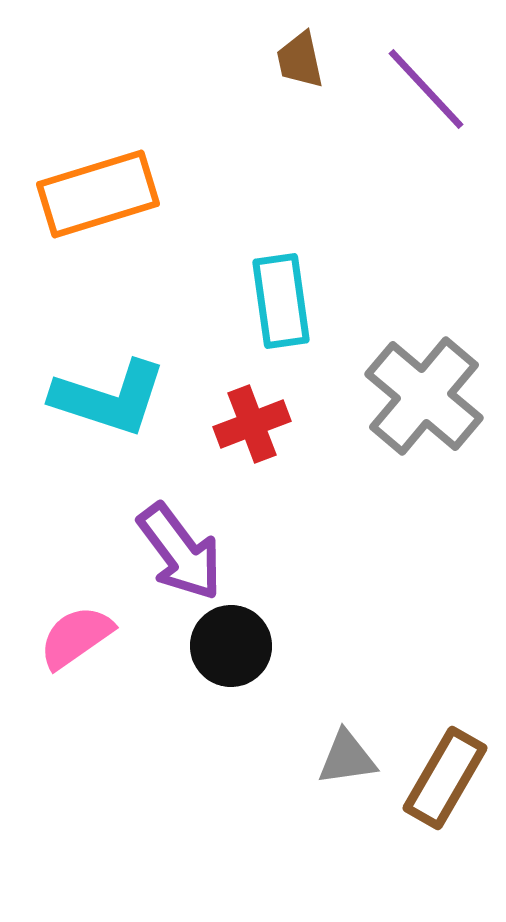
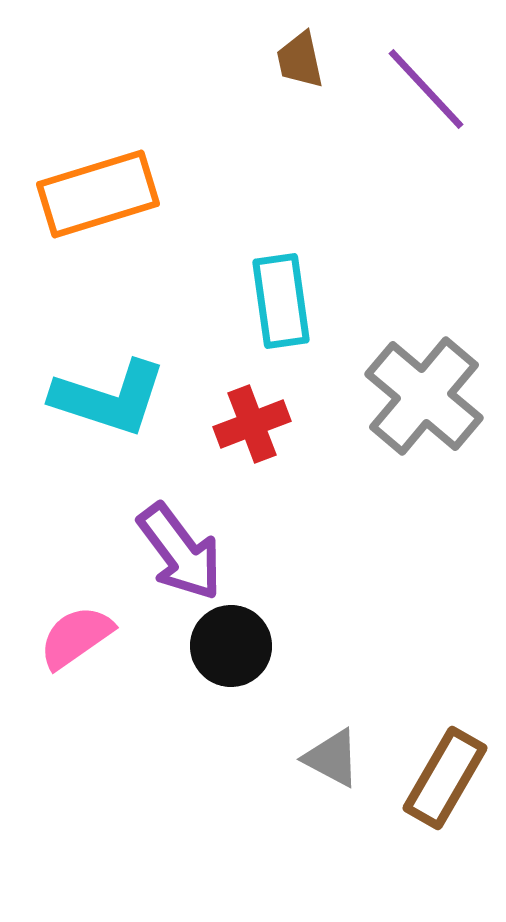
gray triangle: moved 15 px left; rotated 36 degrees clockwise
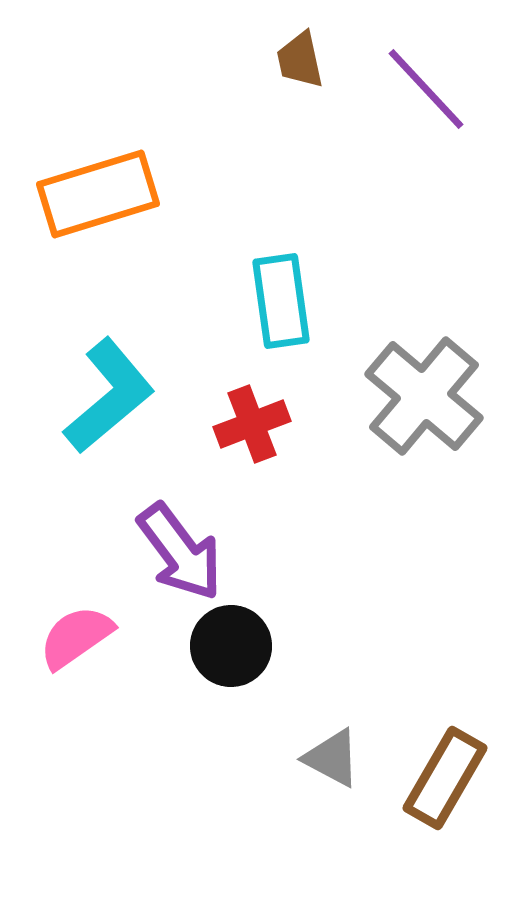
cyan L-shape: moved 2 px up; rotated 58 degrees counterclockwise
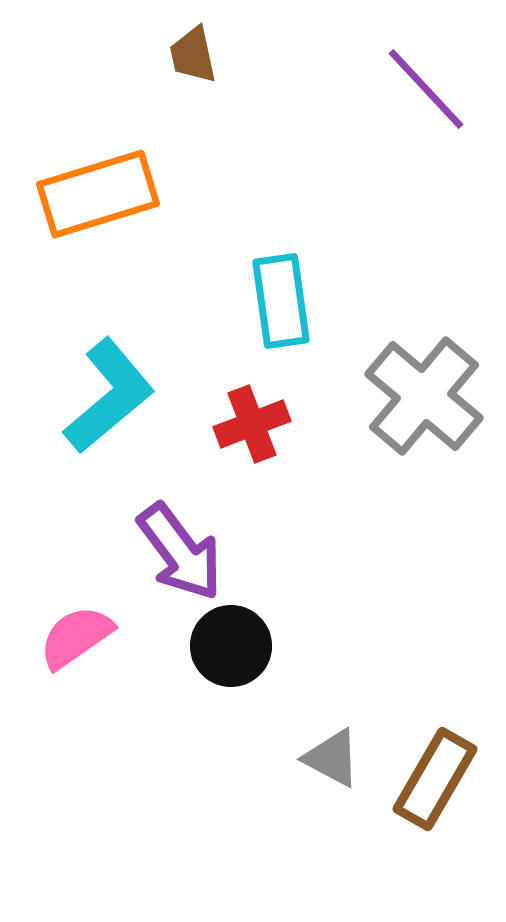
brown trapezoid: moved 107 px left, 5 px up
brown rectangle: moved 10 px left, 1 px down
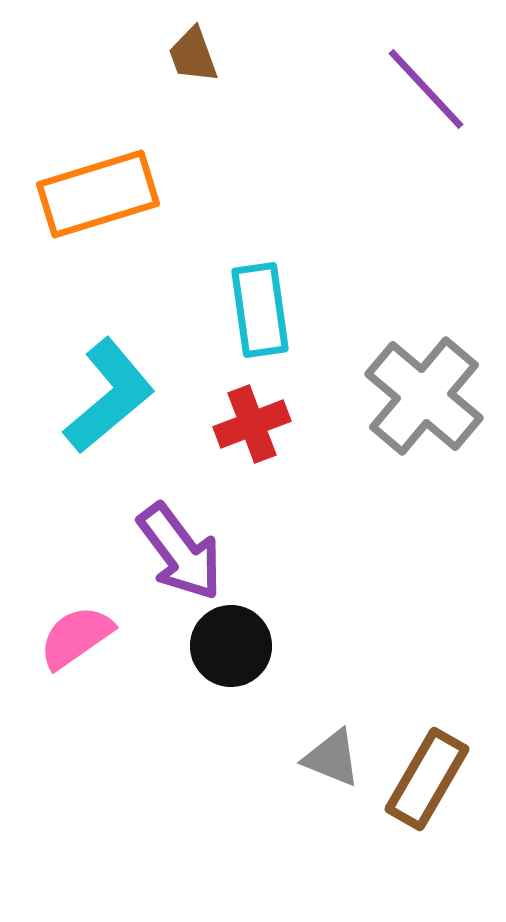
brown trapezoid: rotated 8 degrees counterclockwise
cyan rectangle: moved 21 px left, 9 px down
gray triangle: rotated 6 degrees counterclockwise
brown rectangle: moved 8 px left
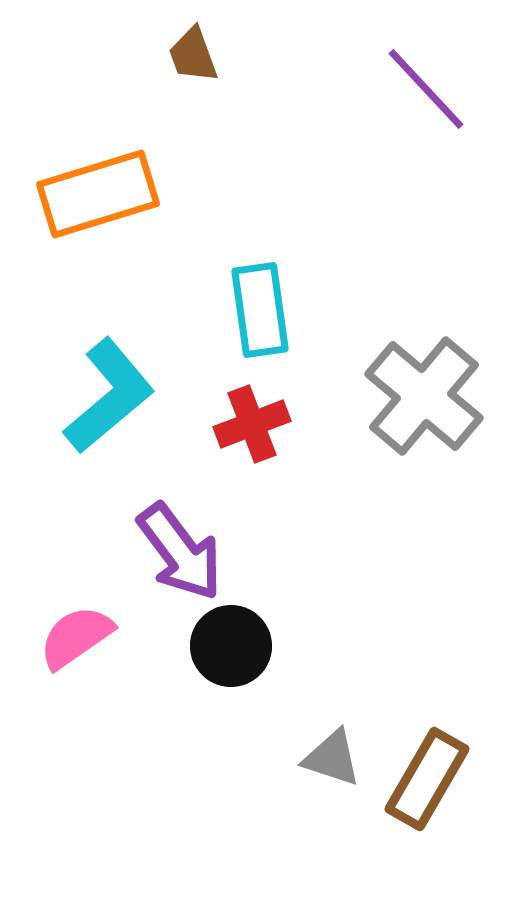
gray triangle: rotated 4 degrees counterclockwise
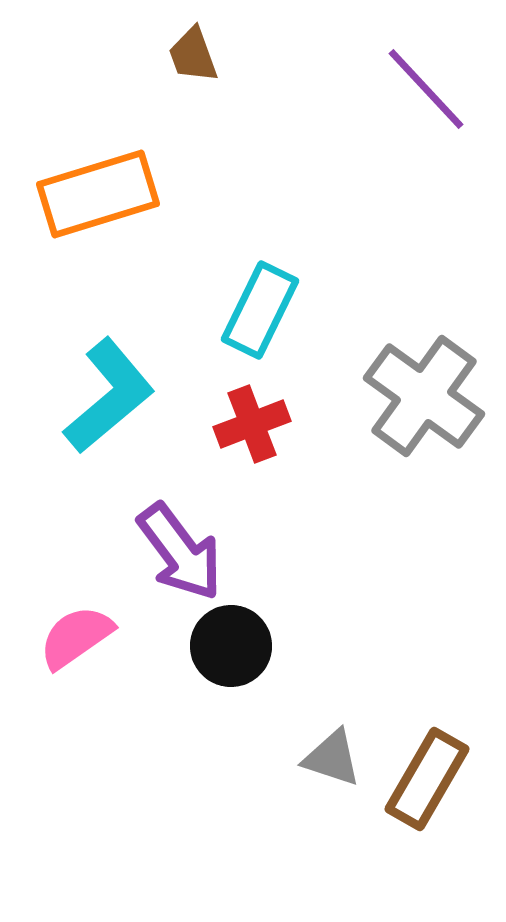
cyan rectangle: rotated 34 degrees clockwise
gray cross: rotated 4 degrees counterclockwise
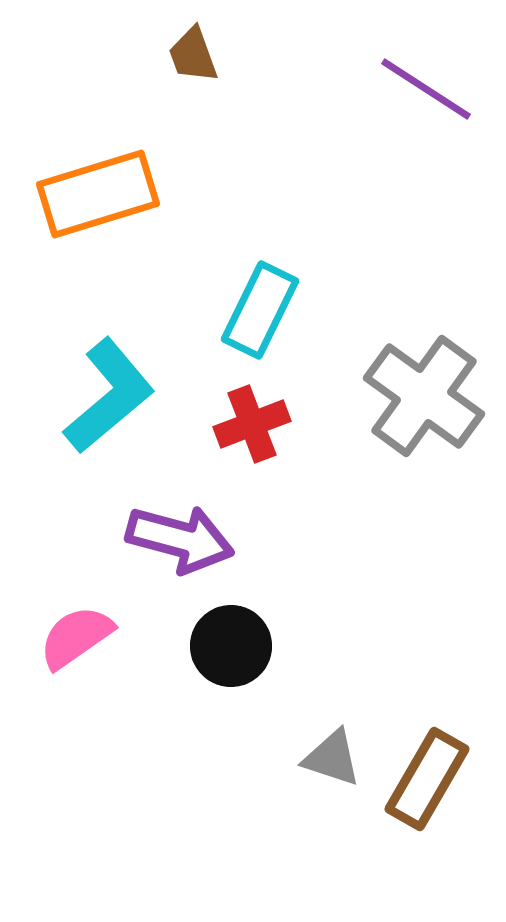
purple line: rotated 14 degrees counterclockwise
purple arrow: moved 13 px up; rotated 38 degrees counterclockwise
